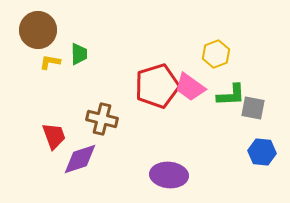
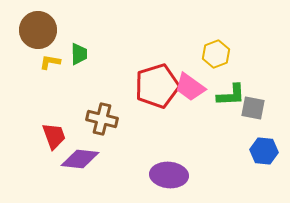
blue hexagon: moved 2 px right, 1 px up
purple diamond: rotated 24 degrees clockwise
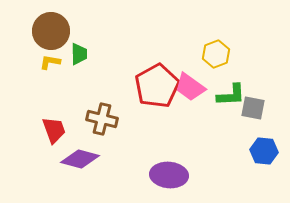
brown circle: moved 13 px right, 1 px down
red pentagon: rotated 12 degrees counterclockwise
red trapezoid: moved 6 px up
purple diamond: rotated 9 degrees clockwise
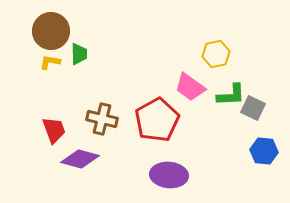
yellow hexagon: rotated 8 degrees clockwise
red pentagon: moved 34 px down
gray square: rotated 15 degrees clockwise
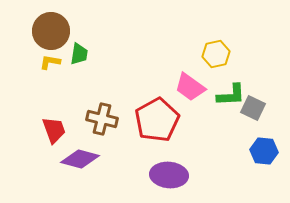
green trapezoid: rotated 10 degrees clockwise
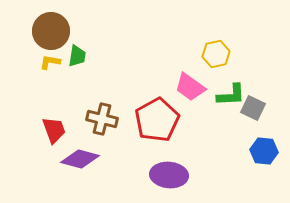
green trapezoid: moved 2 px left, 2 px down
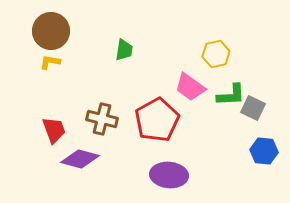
green trapezoid: moved 47 px right, 6 px up
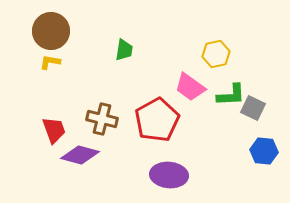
purple diamond: moved 4 px up
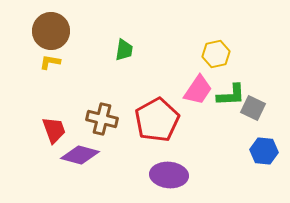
pink trapezoid: moved 8 px right, 3 px down; rotated 92 degrees counterclockwise
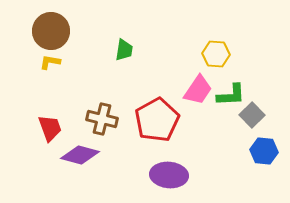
yellow hexagon: rotated 16 degrees clockwise
gray square: moved 1 px left, 7 px down; rotated 20 degrees clockwise
red trapezoid: moved 4 px left, 2 px up
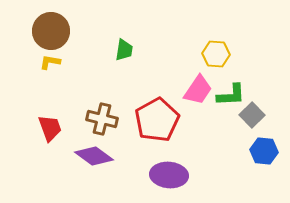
purple diamond: moved 14 px right, 1 px down; rotated 21 degrees clockwise
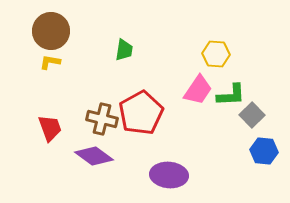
red pentagon: moved 16 px left, 7 px up
